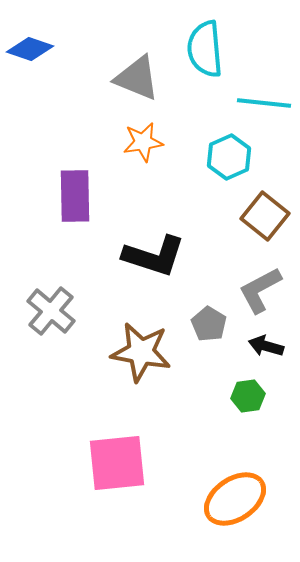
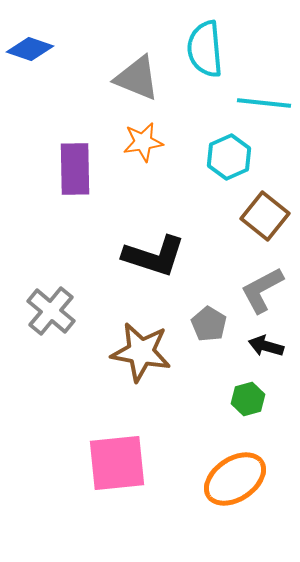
purple rectangle: moved 27 px up
gray L-shape: moved 2 px right
green hexagon: moved 3 px down; rotated 8 degrees counterclockwise
orange ellipse: moved 20 px up
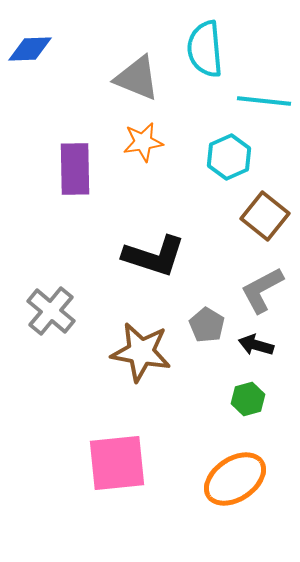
blue diamond: rotated 21 degrees counterclockwise
cyan line: moved 2 px up
gray pentagon: moved 2 px left, 1 px down
black arrow: moved 10 px left, 1 px up
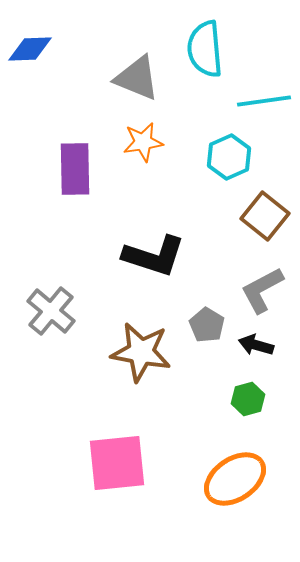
cyan line: rotated 14 degrees counterclockwise
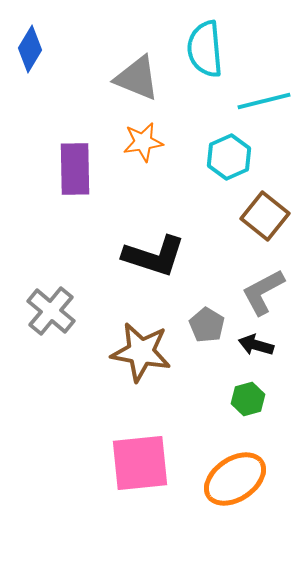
blue diamond: rotated 57 degrees counterclockwise
cyan line: rotated 6 degrees counterclockwise
gray L-shape: moved 1 px right, 2 px down
pink square: moved 23 px right
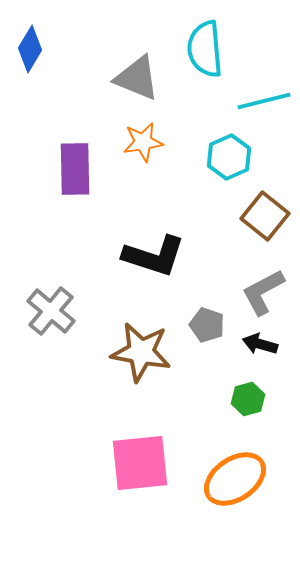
gray pentagon: rotated 12 degrees counterclockwise
black arrow: moved 4 px right, 1 px up
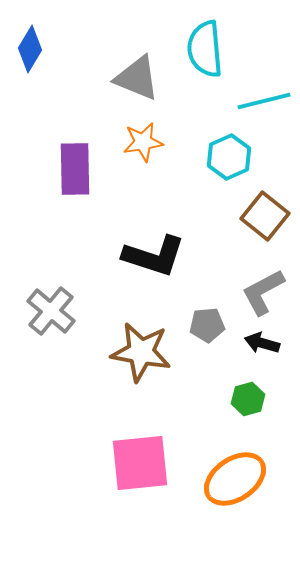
gray pentagon: rotated 24 degrees counterclockwise
black arrow: moved 2 px right, 1 px up
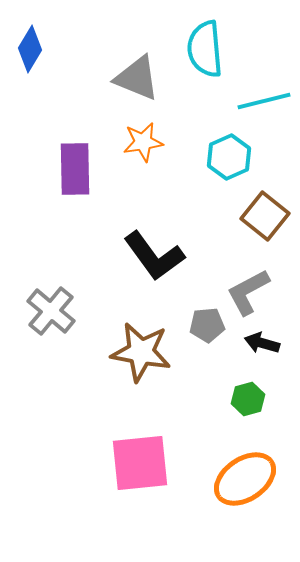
black L-shape: rotated 36 degrees clockwise
gray L-shape: moved 15 px left
orange ellipse: moved 10 px right
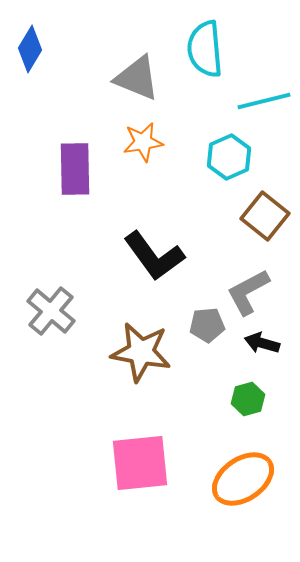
orange ellipse: moved 2 px left
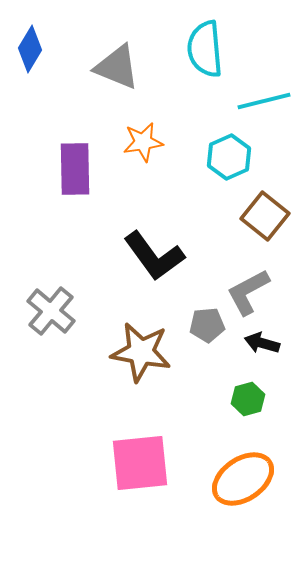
gray triangle: moved 20 px left, 11 px up
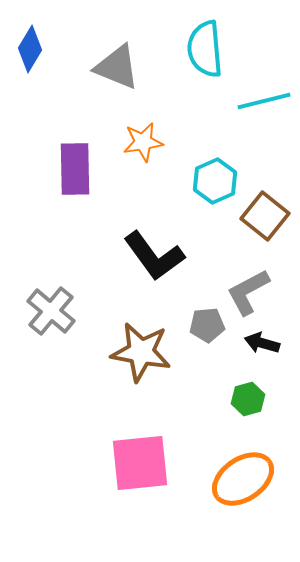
cyan hexagon: moved 14 px left, 24 px down
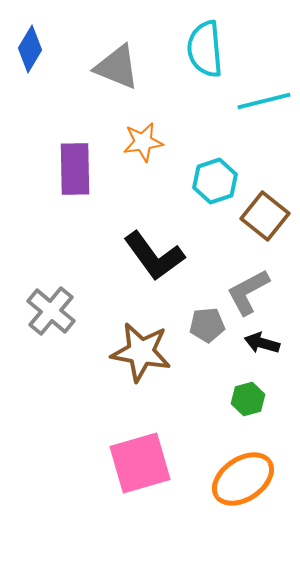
cyan hexagon: rotated 6 degrees clockwise
pink square: rotated 10 degrees counterclockwise
